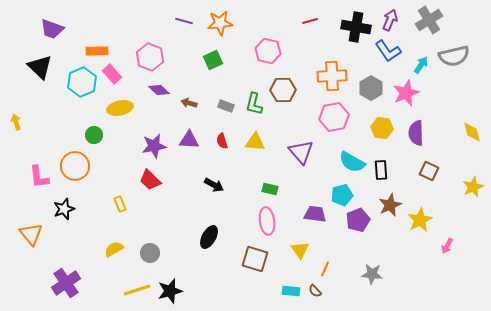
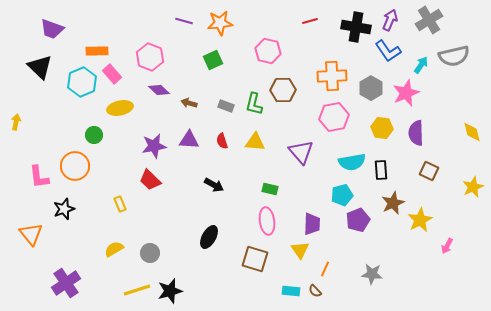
yellow arrow at (16, 122): rotated 28 degrees clockwise
cyan semicircle at (352, 162): rotated 40 degrees counterclockwise
brown star at (390, 205): moved 3 px right, 2 px up
purple trapezoid at (315, 214): moved 3 px left, 10 px down; rotated 85 degrees clockwise
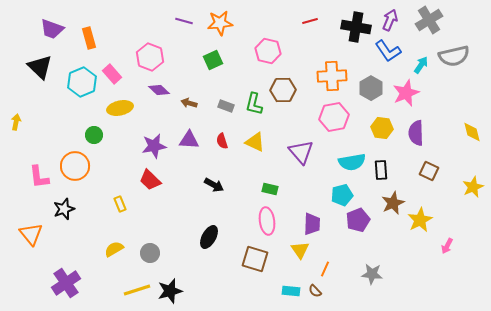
orange rectangle at (97, 51): moved 8 px left, 13 px up; rotated 75 degrees clockwise
yellow triangle at (255, 142): rotated 20 degrees clockwise
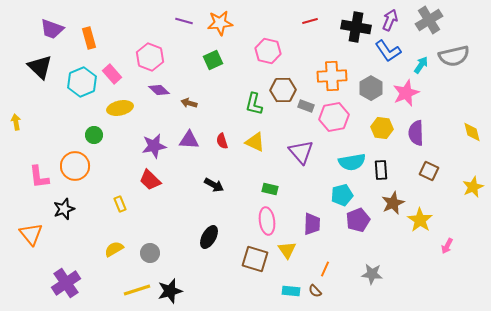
gray rectangle at (226, 106): moved 80 px right
yellow arrow at (16, 122): rotated 21 degrees counterclockwise
yellow star at (420, 220): rotated 10 degrees counterclockwise
yellow triangle at (300, 250): moved 13 px left
